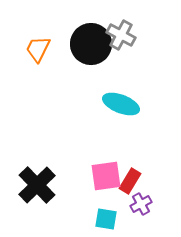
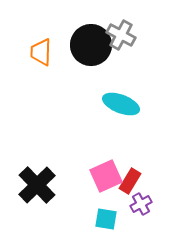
black circle: moved 1 px down
orange trapezoid: moved 3 px right, 3 px down; rotated 24 degrees counterclockwise
pink square: rotated 16 degrees counterclockwise
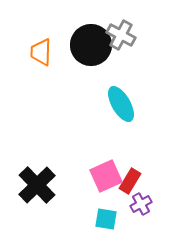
cyan ellipse: rotated 39 degrees clockwise
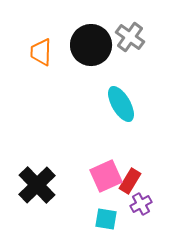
gray cross: moved 9 px right, 2 px down; rotated 8 degrees clockwise
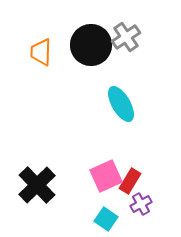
gray cross: moved 4 px left; rotated 20 degrees clockwise
cyan square: rotated 25 degrees clockwise
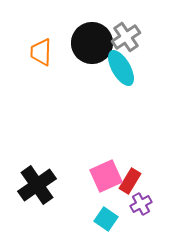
black circle: moved 1 px right, 2 px up
cyan ellipse: moved 36 px up
black cross: rotated 9 degrees clockwise
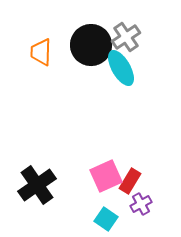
black circle: moved 1 px left, 2 px down
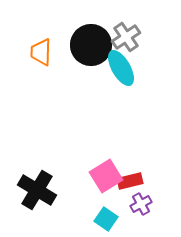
pink square: rotated 8 degrees counterclockwise
red rectangle: rotated 45 degrees clockwise
black cross: moved 5 px down; rotated 24 degrees counterclockwise
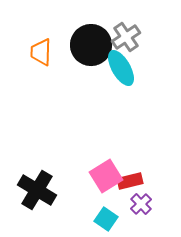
purple cross: rotated 15 degrees counterclockwise
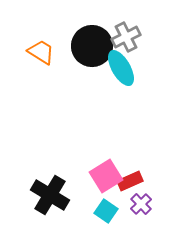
gray cross: rotated 8 degrees clockwise
black circle: moved 1 px right, 1 px down
orange trapezoid: rotated 120 degrees clockwise
red rectangle: rotated 10 degrees counterclockwise
black cross: moved 13 px right, 5 px down
cyan square: moved 8 px up
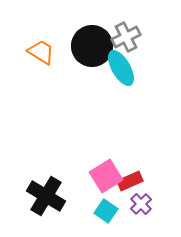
black cross: moved 4 px left, 1 px down
